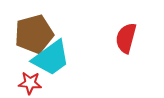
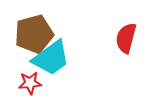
red star: rotated 10 degrees counterclockwise
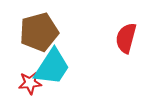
brown pentagon: moved 5 px right, 2 px up
cyan trapezoid: moved 1 px right, 9 px down; rotated 21 degrees counterclockwise
